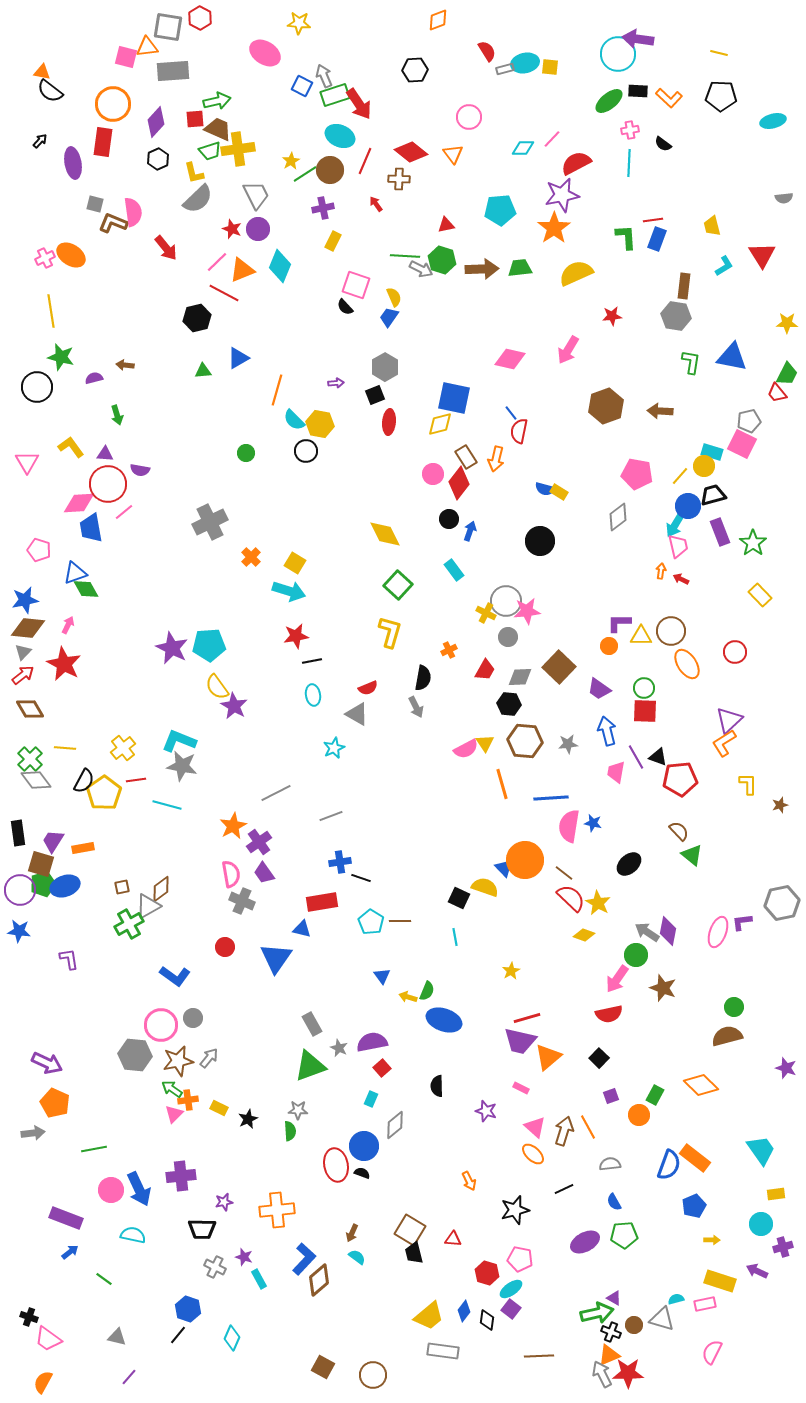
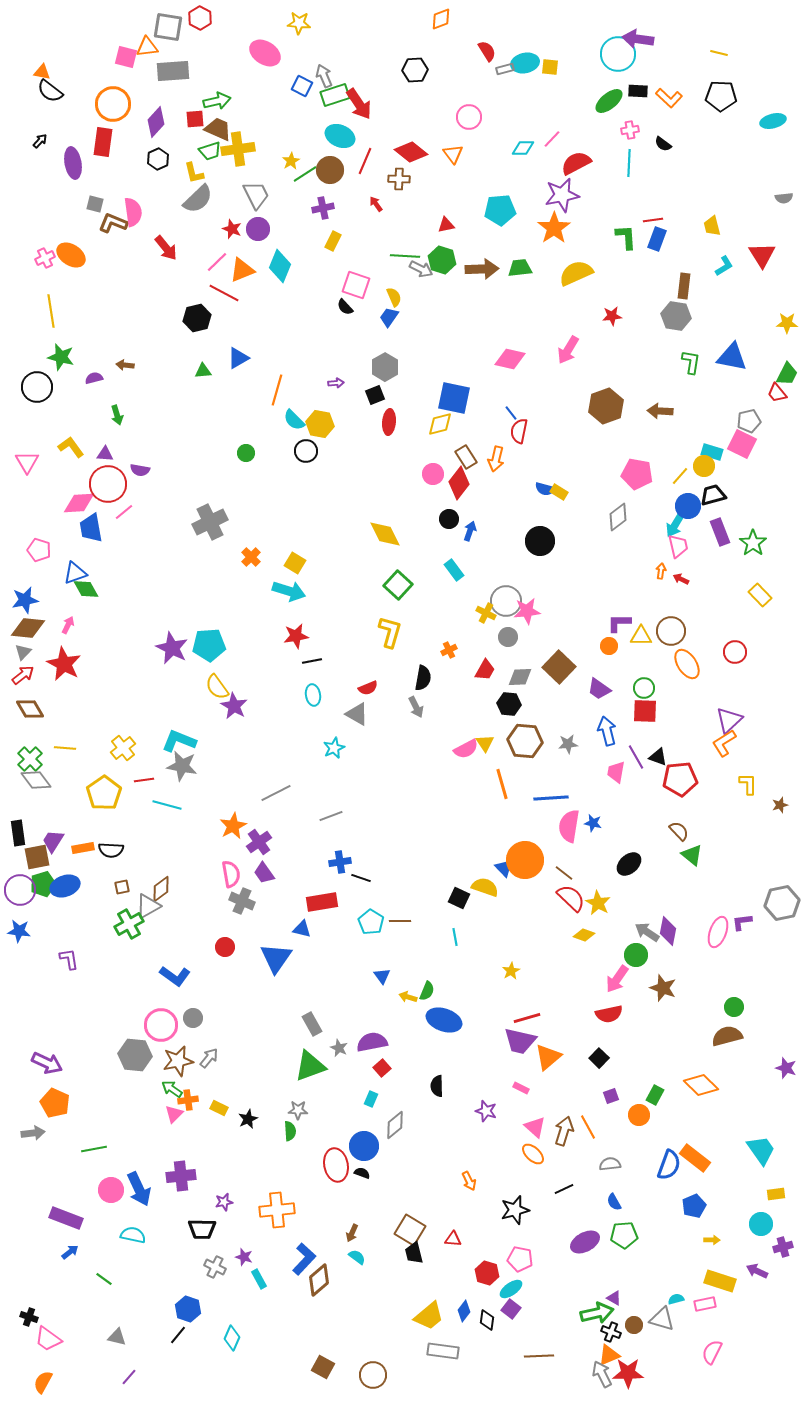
orange diamond at (438, 20): moved 3 px right, 1 px up
red line at (136, 780): moved 8 px right
black semicircle at (84, 781): moved 27 px right, 69 px down; rotated 65 degrees clockwise
brown square at (41, 864): moved 4 px left, 7 px up; rotated 28 degrees counterclockwise
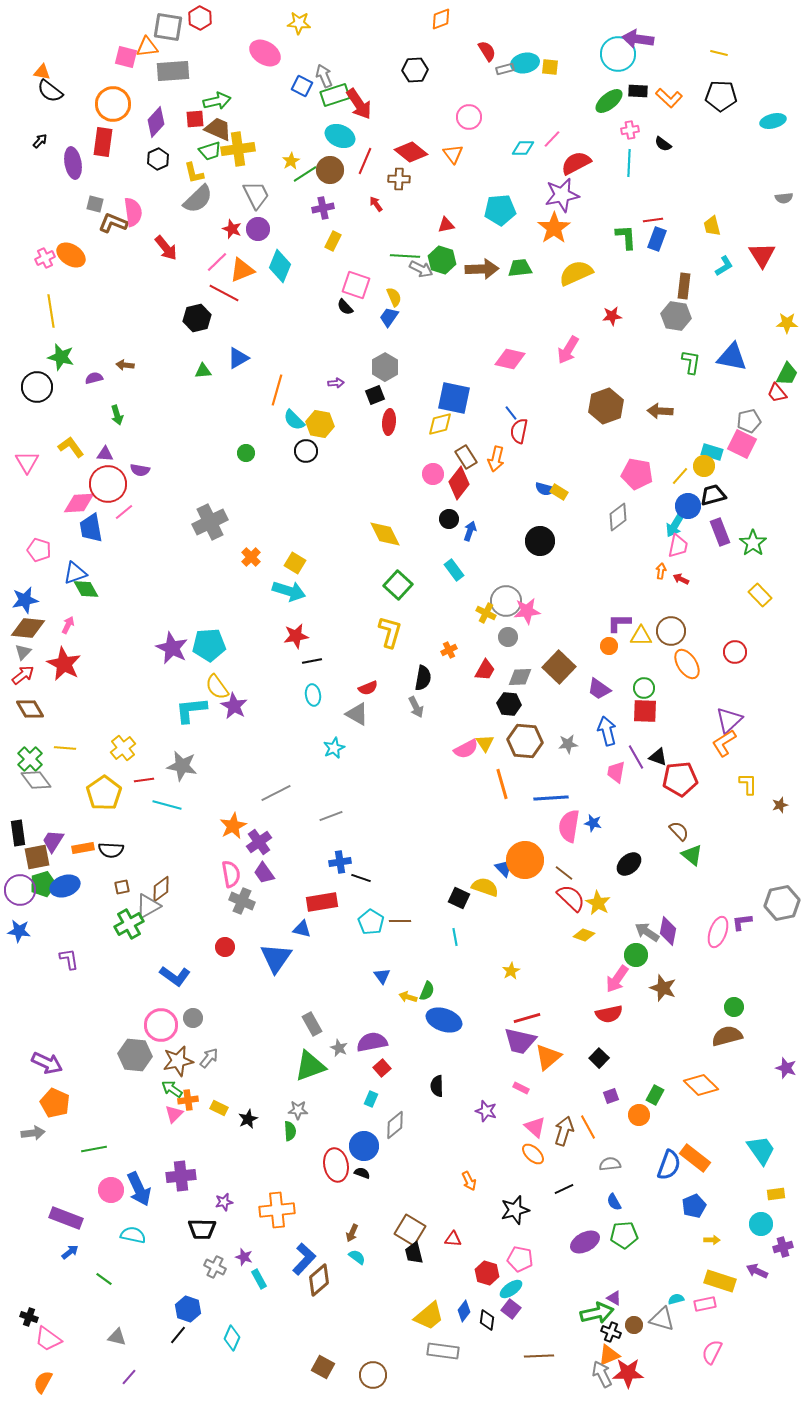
pink trapezoid at (678, 546): rotated 25 degrees clockwise
cyan L-shape at (179, 741): moved 12 px right, 31 px up; rotated 28 degrees counterclockwise
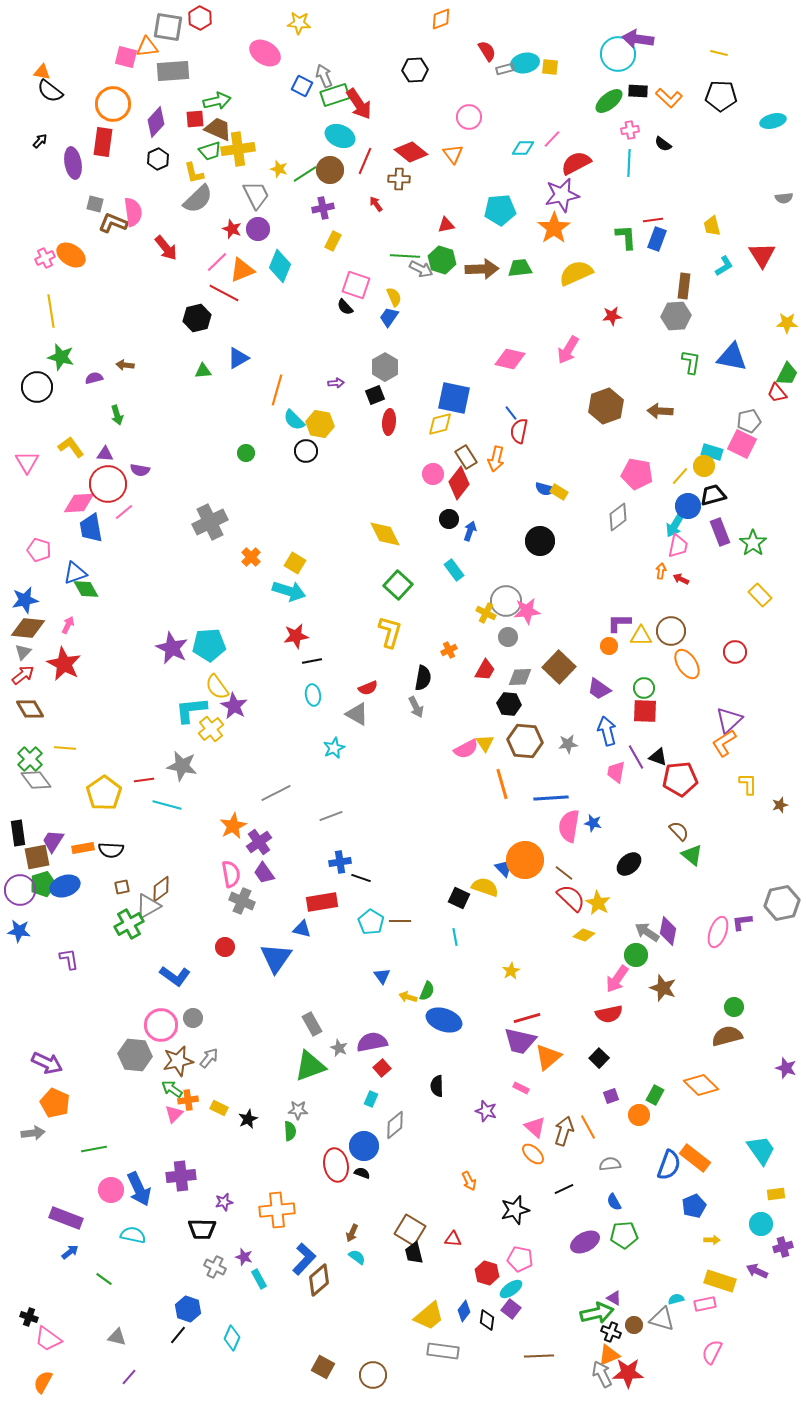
yellow star at (291, 161): moved 12 px left, 8 px down; rotated 24 degrees counterclockwise
gray hexagon at (676, 316): rotated 12 degrees counterclockwise
yellow cross at (123, 748): moved 88 px right, 19 px up
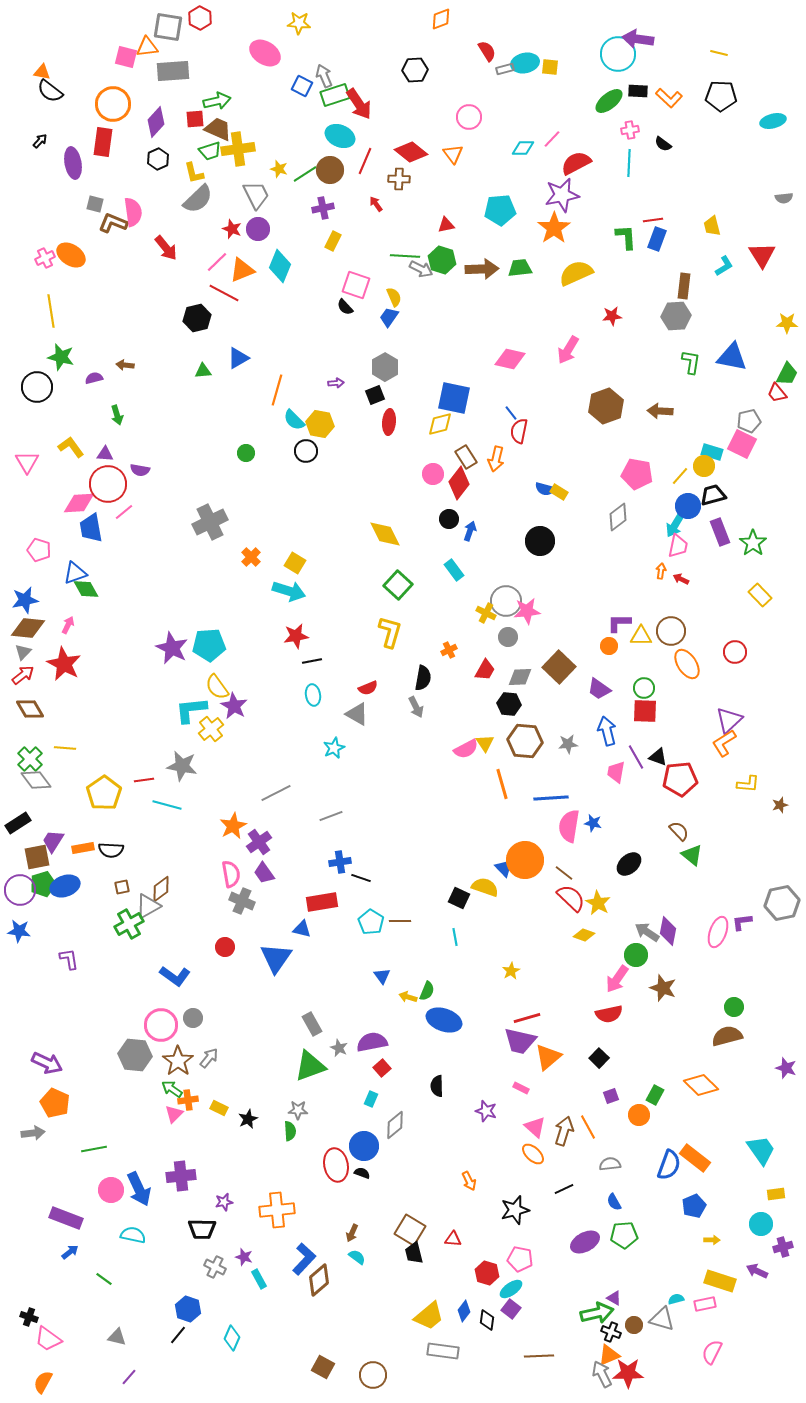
yellow L-shape at (748, 784): rotated 95 degrees clockwise
black rectangle at (18, 833): moved 10 px up; rotated 65 degrees clockwise
brown star at (178, 1061): rotated 24 degrees counterclockwise
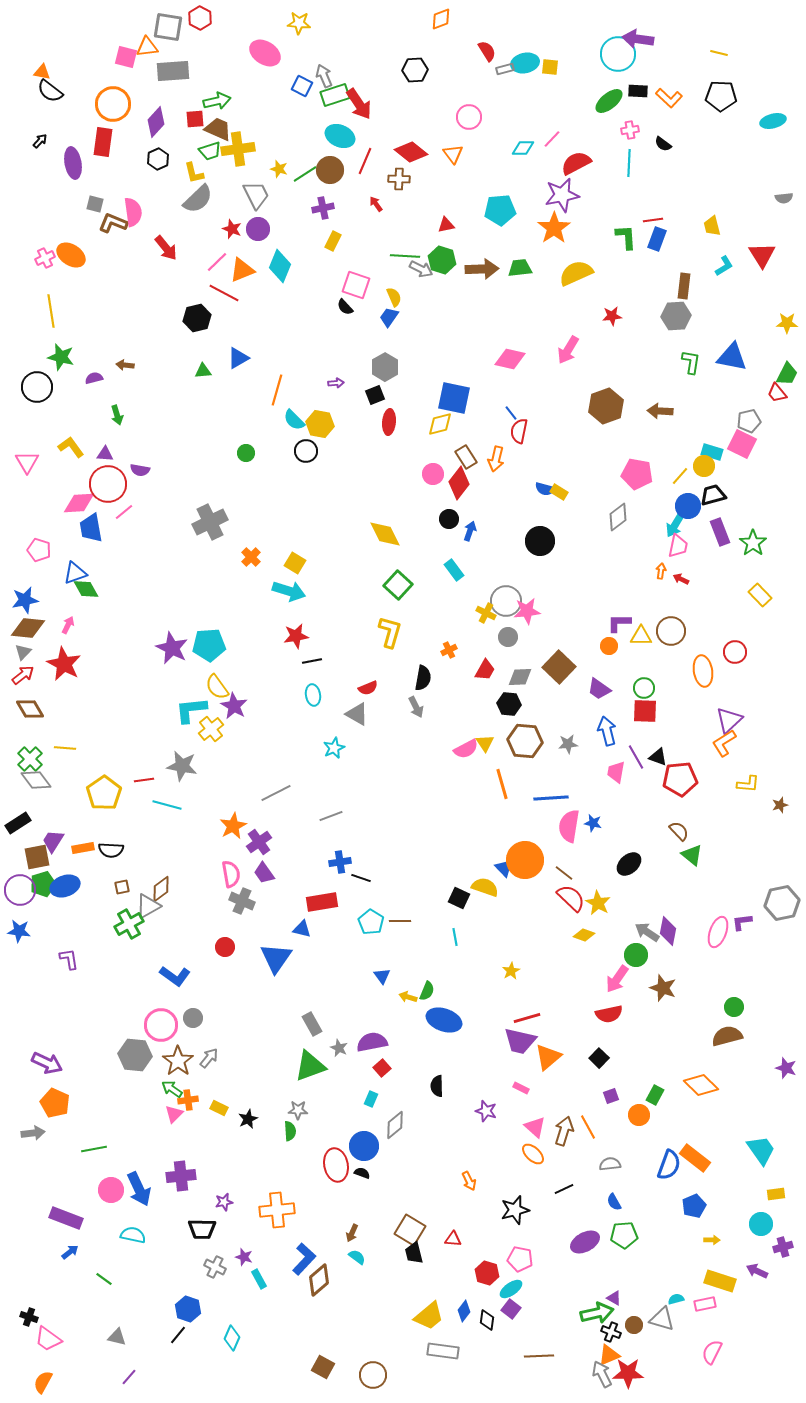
orange ellipse at (687, 664): moved 16 px right, 7 px down; rotated 24 degrees clockwise
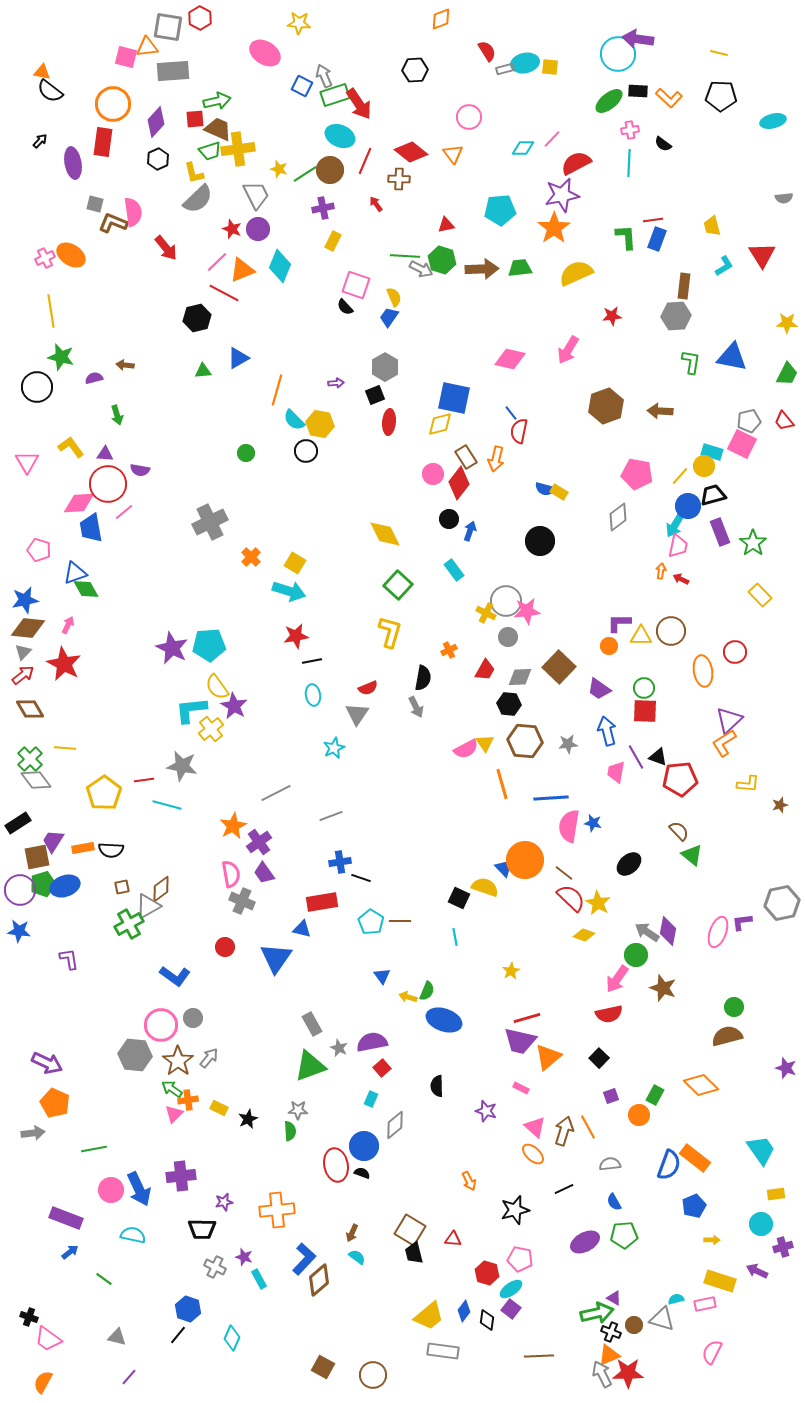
red trapezoid at (777, 393): moved 7 px right, 28 px down
gray triangle at (357, 714): rotated 35 degrees clockwise
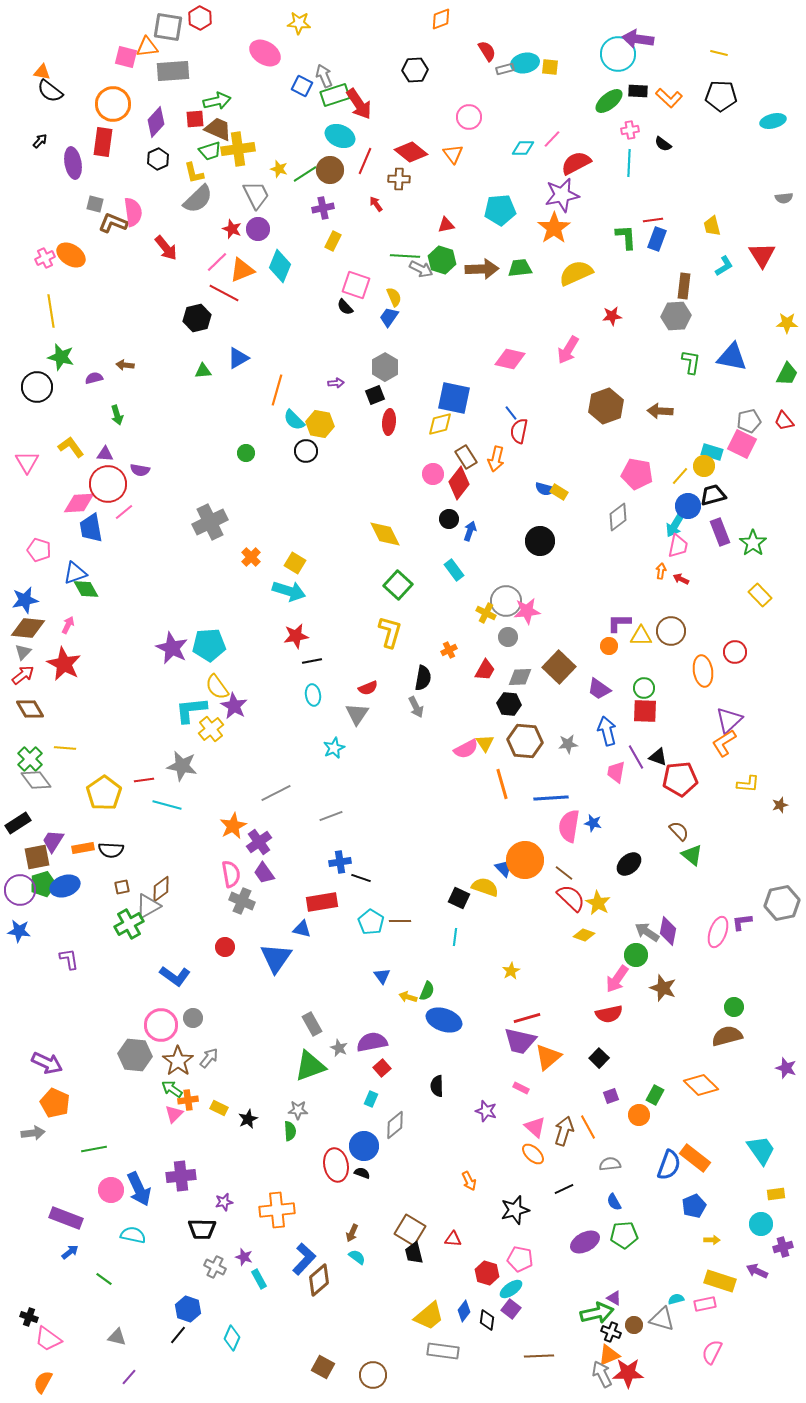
cyan line at (455, 937): rotated 18 degrees clockwise
